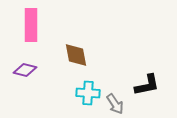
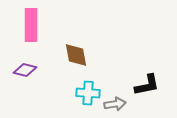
gray arrow: rotated 65 degrees counterclockwise
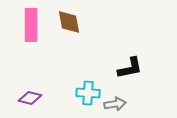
brown diamond: moved 7 px left, 33 px up
purple diamond: moved 5 px right, 28 px down
black L-shape: moved 17 px left, 17 px up
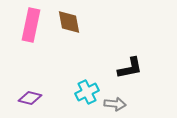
pink rectangle: rotated 12 degrees clockwise
cyan cross: moved 1 px left, 1 px up; rotated 30 degrees counterclockwise
gray arrow: rotated 15 degrees clockwise
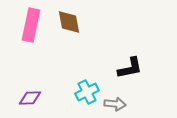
purple diamond: rotated 15 degrees counterclockwise
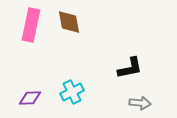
cyan cross: moved 15 px left
gray arrow: moved 25 px right, 1 px up
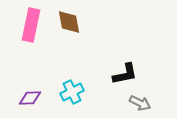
black L-shape: moved 5 px left, 6 px down
gray arrow: rotated 20 degrees clockwise
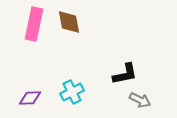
pink rectangle: moved 3 px right, 1 px up
gray arrow: moved 3 px up
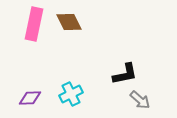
brown diamond: rotated 16 degrees counterclockwise
cyan cross: moved 1 px left, 2 px down
gray arrow: rotated 15 degrees clockwise
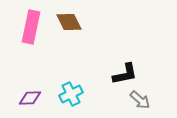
pink rectangle: moved 3 px left, 3 px down
